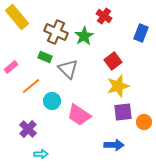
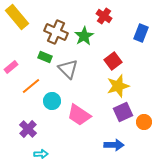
purple square: rotated 18 degrees counterclockwise
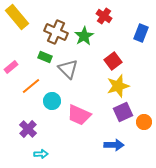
pink trapezoid: rotated 10 degrees counterclockwise
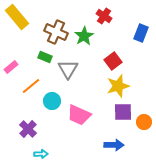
gray triangle: rotated 15 degrees clockwise
purple square: rotated 24 degrees clockwise
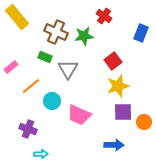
green star: rotated 24 degrees clockwise
purple cross: rotated 24 degrees counterclockwise
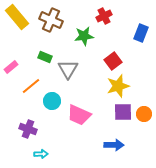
red cross: rotated 28 degrees clockwise
brown cross: moved 5 px left, 12 px up
orange circle: moved 8 px up
